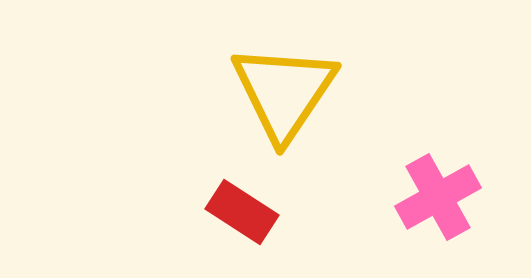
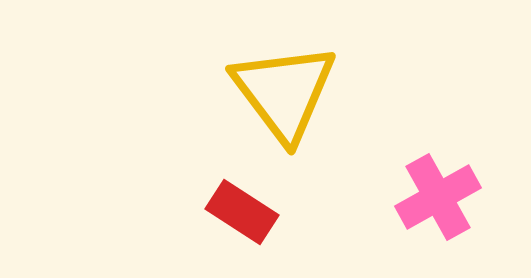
yellow triangle: rotated 11 degrees counterclockwise
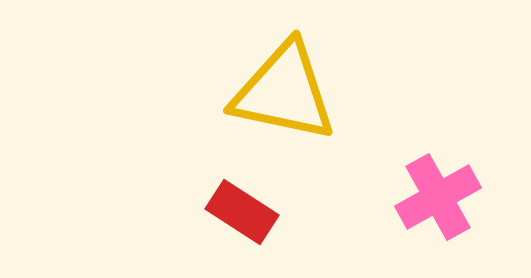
yellow triangle: rotated 41 degrees counterclockwise
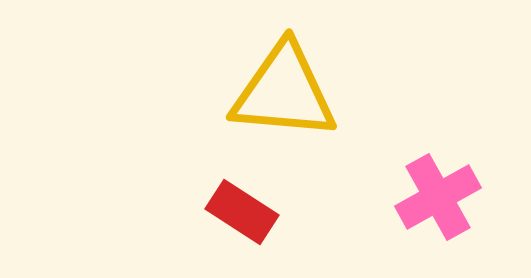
yellow triangle: rotated 7 degrees counterclockwise
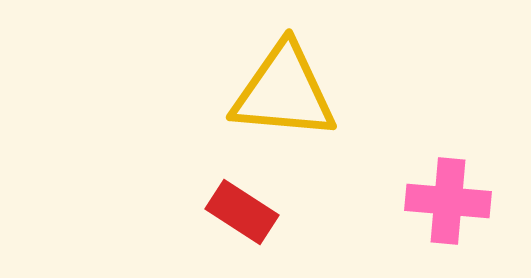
pink cross: moved 10 px right, 4 px down; rotated 34 degrees clockwise
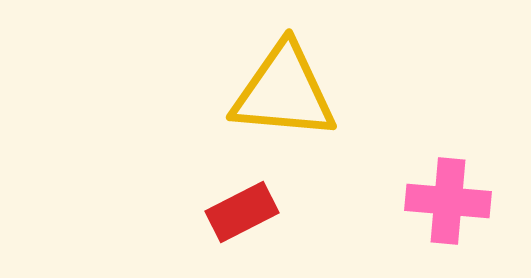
red rectangle: rotated 60 degrees counterclockwise
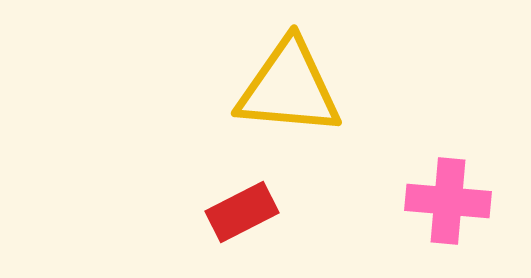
yellow triangle: moved 5 px right, 4 px up
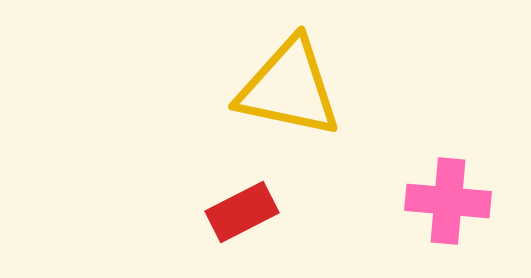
yellow triangle: rotated 7 degrees clockwise
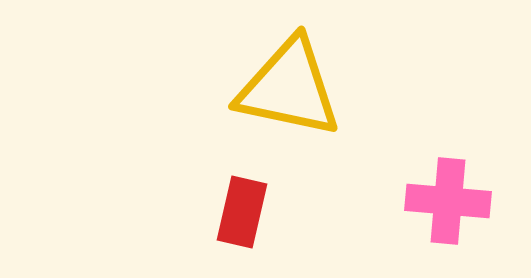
red rectangle: rotated 50 degrees counterclockwise
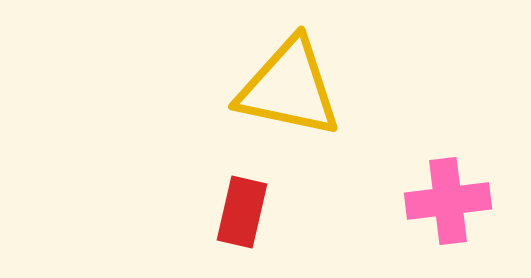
pink cross: rotated 12 degrees counterclockwise
